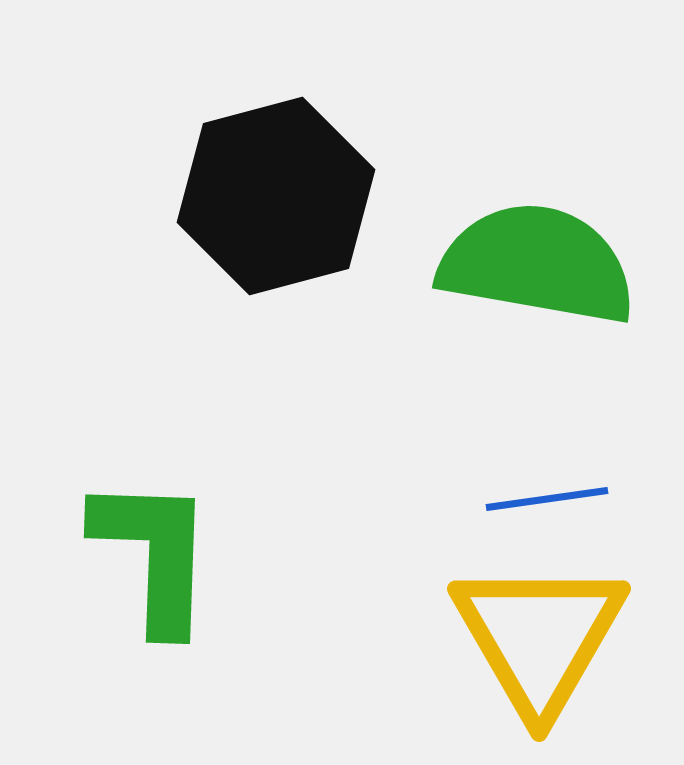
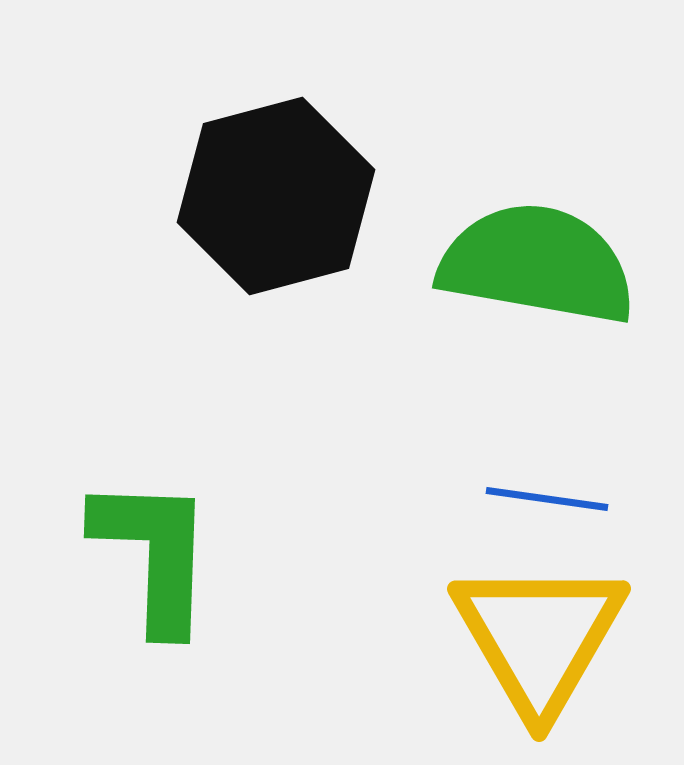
blue line: rotated 16 degrees clockwise
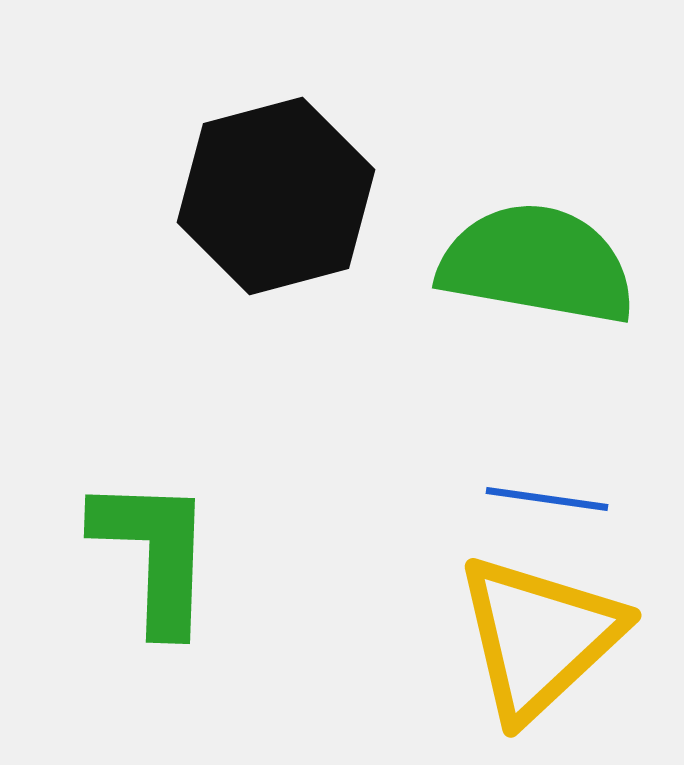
yellow triangle: rotated 17 degrees clockwise
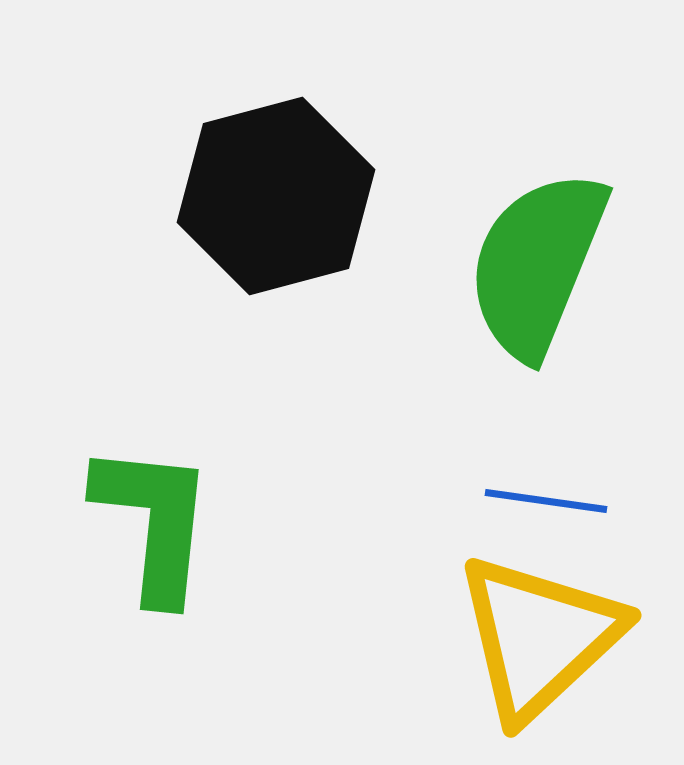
green semicircle: rotated 78 degrees counterclockwise
blue line: moved 1 px left, 2 px down
green L-shape: moved 32 px up; rotated 4 degrees clockwise
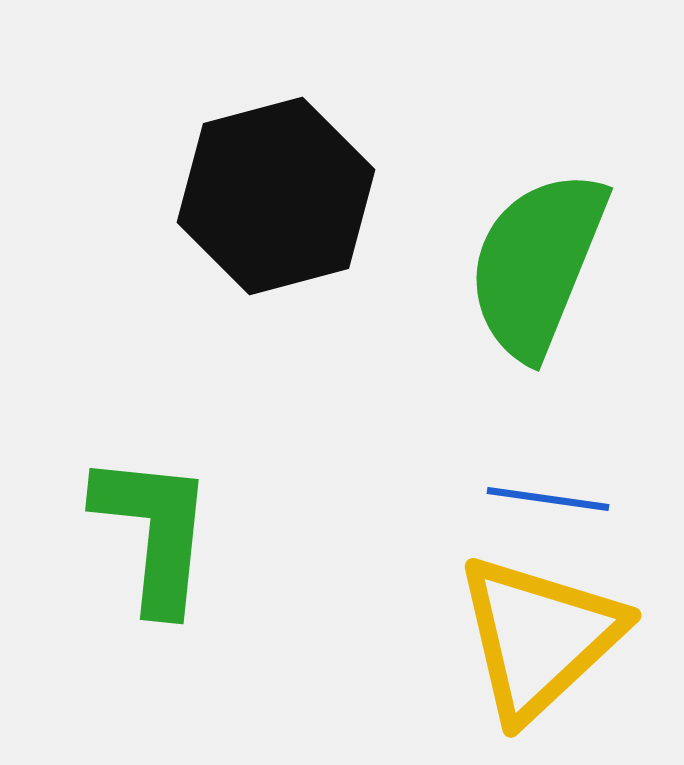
blue line: moved 2 px right, 2 px up
green L-shape: moved 10 px down
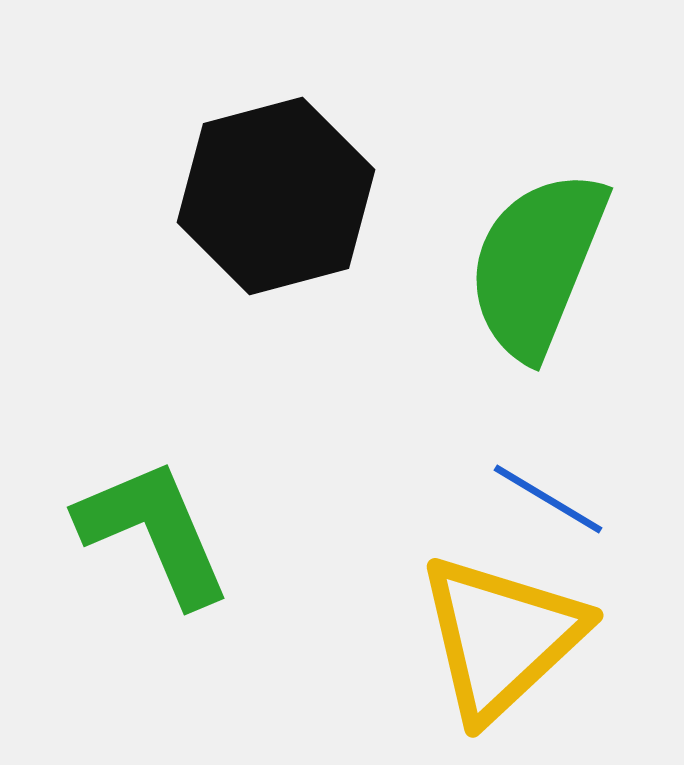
blue line: rotated 23 degrees clockwise
green L-shape: rotated 29 degrees counterclockwise
yellow triangle: moved 38 px left
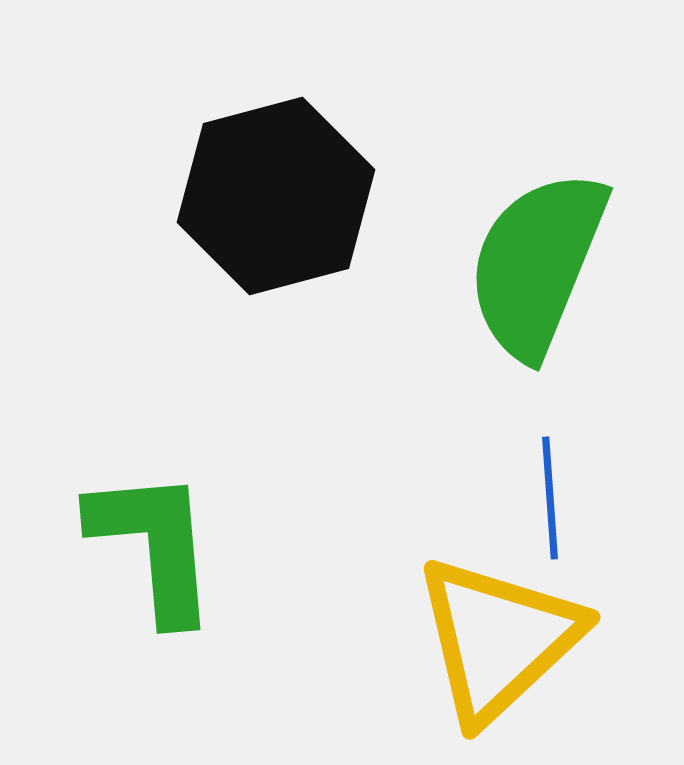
blue line: moved 2 px right, 1 px up; rotated 55 degrees clockwise
green L-shape: moved 13 px down; rotated 18 degrees clockwise
yellow triangle: moved 3 px left, 2 px down
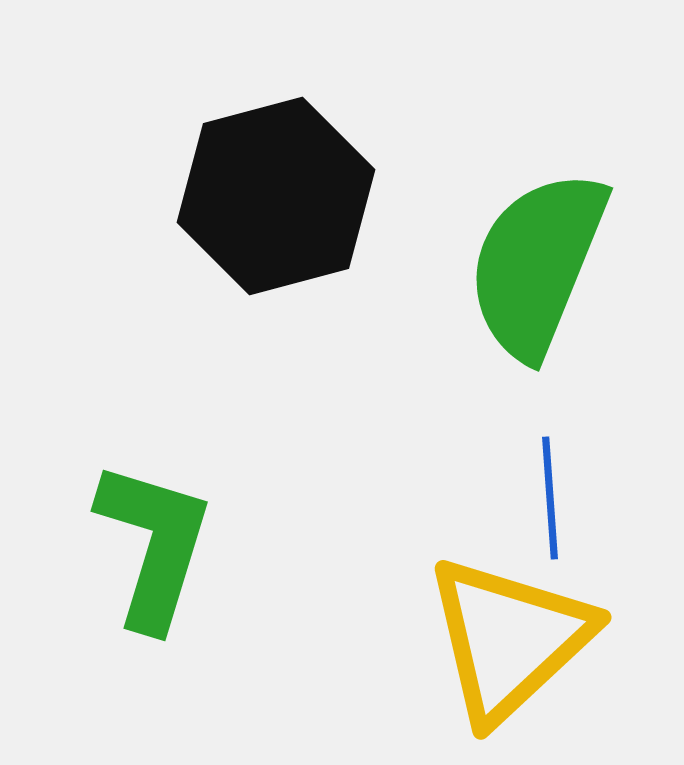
green L-shape: rotated 22 degrees clockwise
yellow triangle: moved 11 px right
